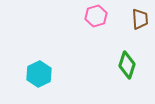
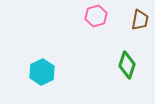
brown trapezoid: moved 1 px down; rotated 15 degrees clockwise
cyan hexagon: moved 3 px right, 2 px up
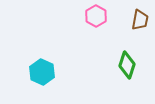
pink hexagon: rotated 15 degrees counterclockwise
cyan hexagon: rotated 10 degrees counterclockwise
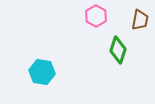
green diamond: moved 9 px left, 15 px up
cyan hexagon: rotated 15 degrees counterclockwise
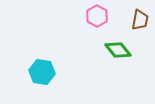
pink hexagon: moved 1 px right
green diamond: rotated 56 degrees counterclockwise
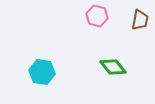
pink hexagon: rotated 15 degrees counterclockwise
green diamond: moved 5 px left, 17 px down
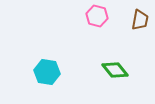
green diamond: moved 2 px right, 3 px down
cyan hexagon: moved 5 px right
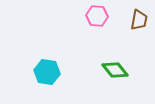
pink hexagon: rotated 10 degrees counterclockwise
brown trapezoid: moved 1 px left
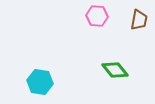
cyan hexagon: moved 7 px left, 10 px down
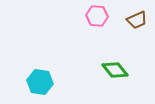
brown trapezoid: moved 2 px left; rotated 55 degrees clockwise
